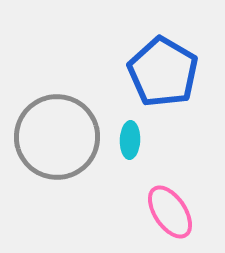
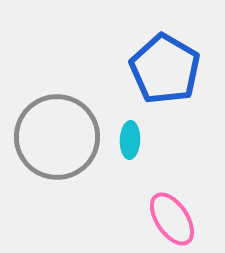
blue pentagon: moved 2 px right, 3 px up
pink ellipse: moved 2 px right, 7 px down
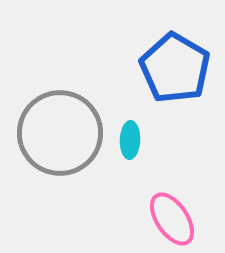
blue pentagon: moved 10 px right, 1 px up
gray circle: moved 3 px right, 4 px up
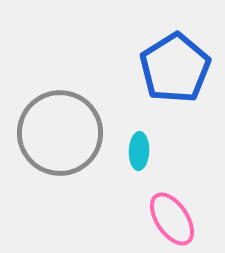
blue pentagon: rotated 10 degrees clockwise
cyan ellipse: moved 9 px right, 11 px down
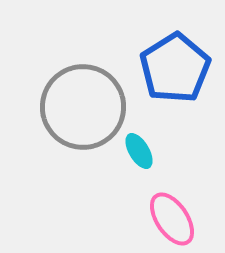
gray circle: moved 23 px right, 26 px up
cyan ellipse: rotated 33 degrees counterclockwise
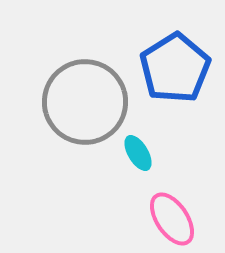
gray circle: moved 2 px right, 5 px up
cyan ellipse: moved 1 px left, 2 px down
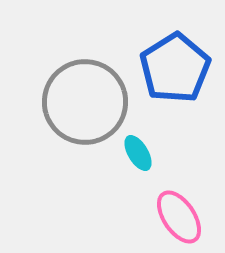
pink ellipse: moved 7 px right, 2 px up
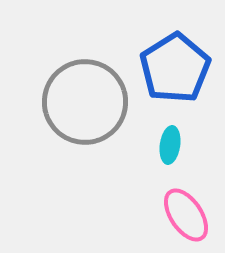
cyan ellipse: moved 32 px right, 8 px up; rotated 39 degrees clockwise
pink ellipse: moved 7 px right, 2 px up
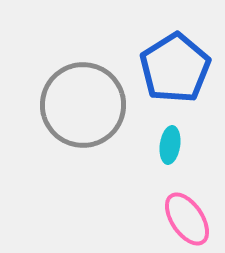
gray circle: moved 2 px left, 3 px down
pink ellipse: moved 1 px right, 4 px down
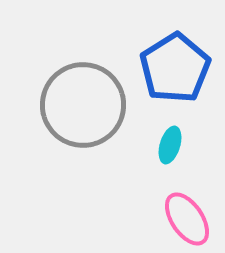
cyan ellipse: rotated 9 degrees clockwise
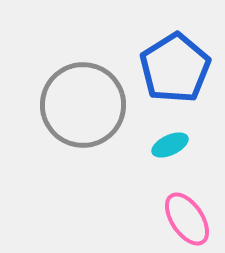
cyan ellipse: rotated 48 degrees clockwise
